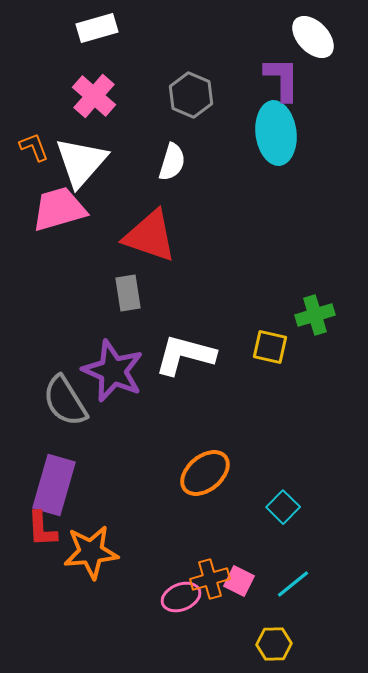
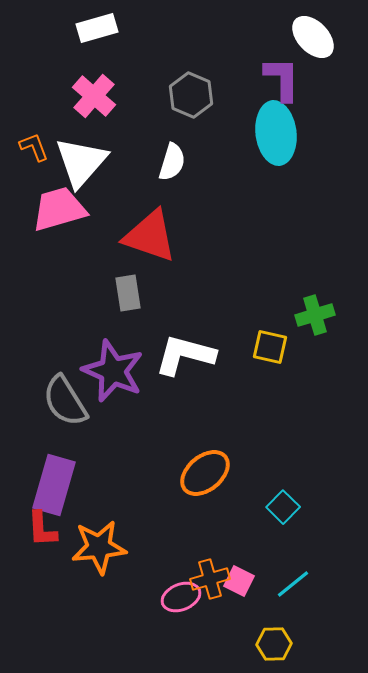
orange star: moved 8 px right, 5 px up
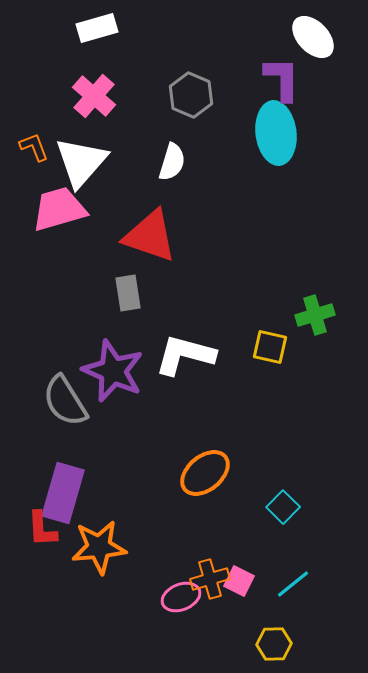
purple rectangle: moved 9 px right, 8 px down
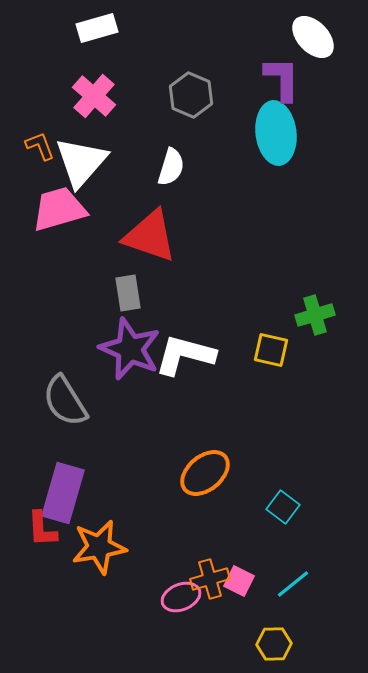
orange L-shape: moved 6 px right, 1 px up
white semicircle: moved 1 px left, 5 px down
yellow square: moved 1 px right, 3 px down
purple star: moved 17 px right, 22 px up
cyan square: rotated 8 degrees counterclockwise
orange star: rotated 4 degrees counterclockwise
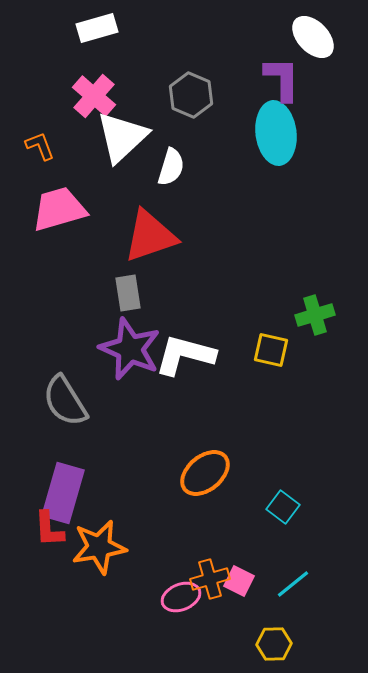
white triangle: moved 41 px right, 25 px up; rotated 6 degrees clockwise
red triangle: rotated 38 degrees counterclockwise
red L-shape: moved 7 px right
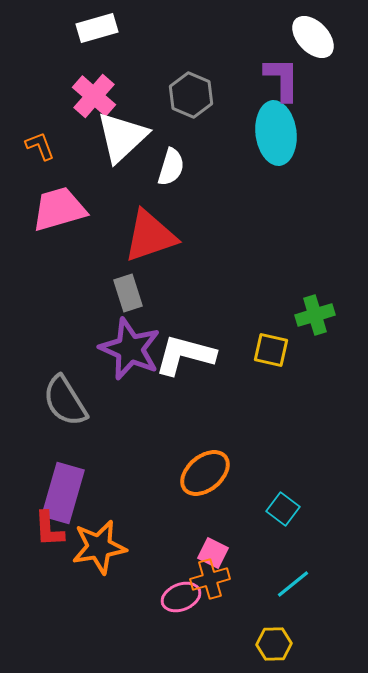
gray rectangle: rotated 9 degrees counterclockwise
cyan square: moved 2 px down
pink square: moved 26 px left, 28 px up
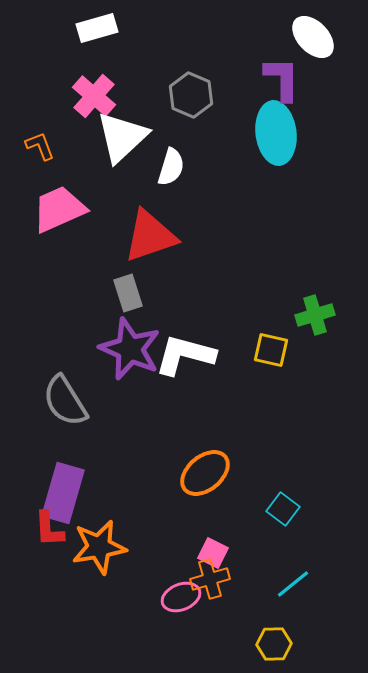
pink trapezoid: rotated 8 degrees counterclockwise
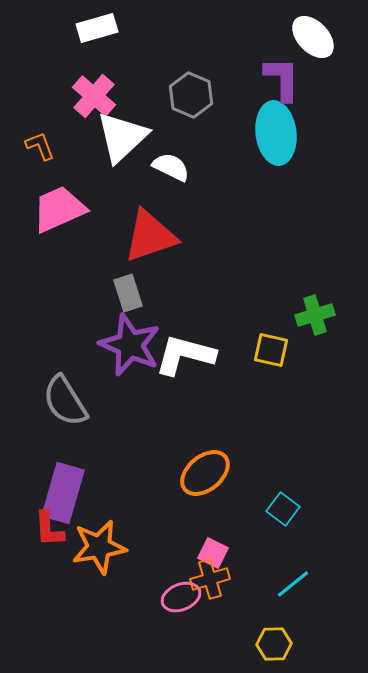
white semicircle: rotated 81 degrees counterclockwise
purple star: moved 4 px up
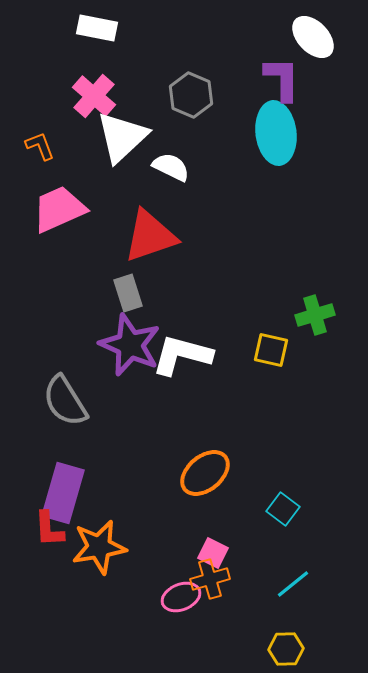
white rectangle: rotated 27 degrees clockwise
white L-shape: moved 3 px left
yellow hexagon: moved 12 px right, 5 px down
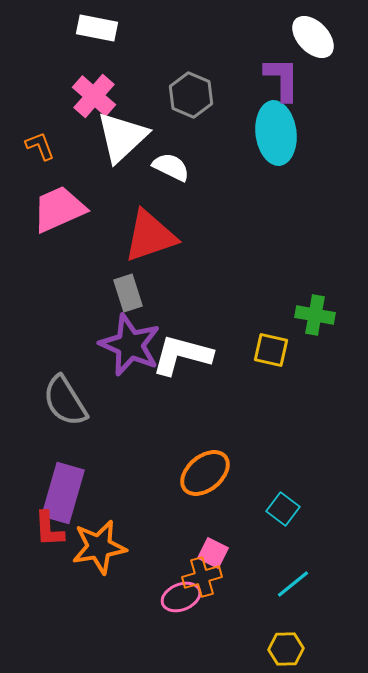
green cross: rotated 27 degrees clockwise
orange cross: moved 8 px left, 2 px up
